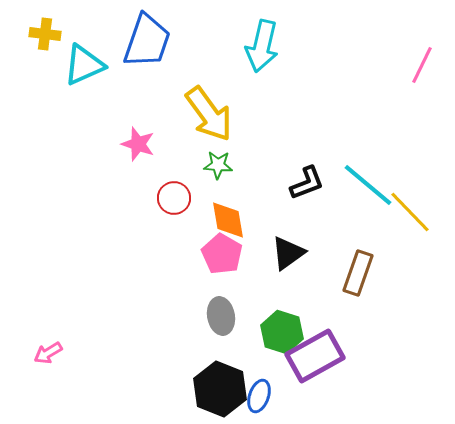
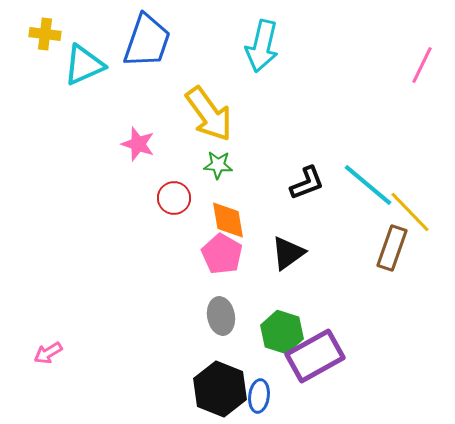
brown rectangle: moved 34 px right, 25 px up
blue ellipse: rotated 12 degrees counterclockwise
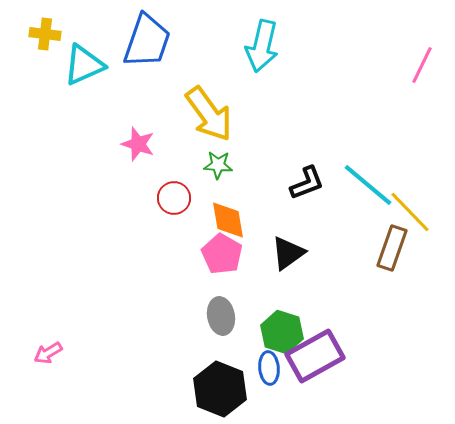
blue ellipse: moved 10 px right, 28 px up; rotated 12 degrees counterclockwise
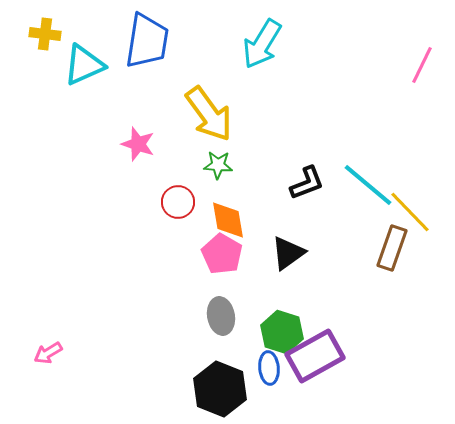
blue trapezoid: rotated 10 degrees counterclockwise
cyan arrow: moved 2 px up; rotated 18 degrees clockwise
red circle: moved 4 px right, 4 px down
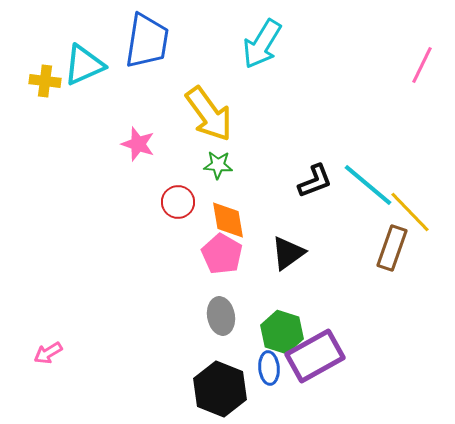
yellow cross: moved 47 px down
black L-shape: moved 8 px right, 2 px up
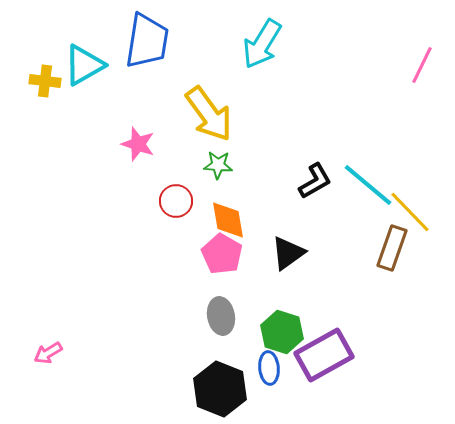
cyan triangle: rotated 6 degrees counterclockwise
black L-shape: rotated 9 degrees counterclockwise
red circle: moved 2 px left, 1 px up
purple rectangle: moved 9 px right, 1 px up
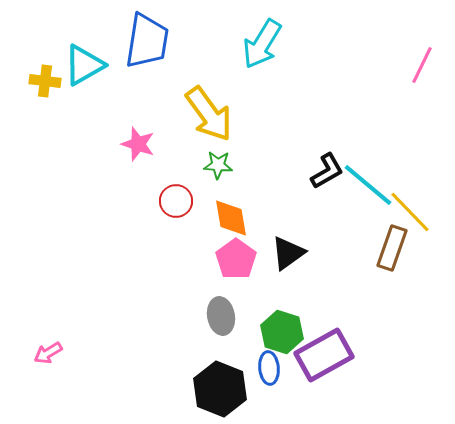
black L-shape: moved 12 px right, 10 px up
orange diamond: moved 3 px right, 2 px up
pink pentagon: moved 14 px right, 5 px down; rotated 6 degrees clockwise
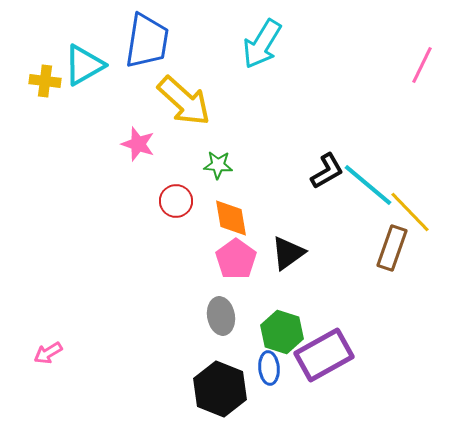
yellow arrow: moved 25 px left, 13 px up; rotated 12 degrees counterclockwise
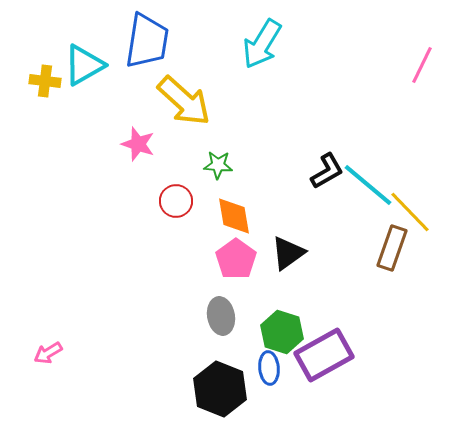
orange diamond: moved 3 px right, 2 px up
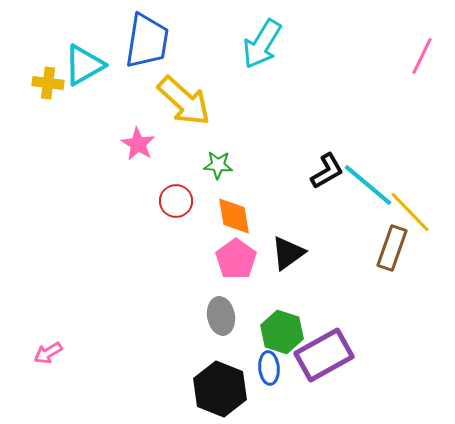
pink line: moved 9 px up
yellow cross: moved 3 px right, 2 px down
pink star: rotated 12 degrees clockwise
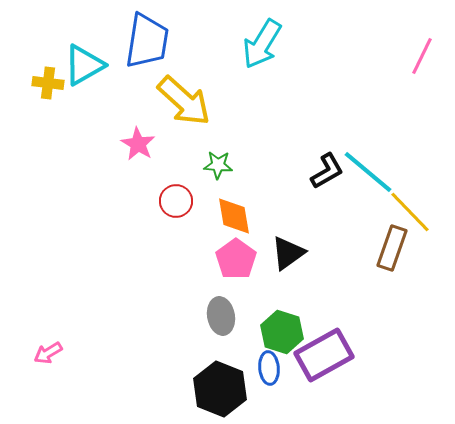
cyan line: moved 13 px up
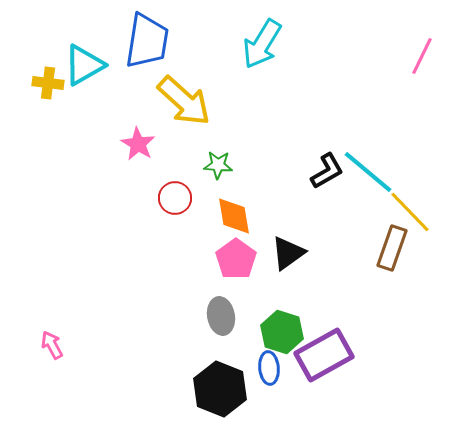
red circle: moved 1 px left, 3 px up
pink arrow: moved 4 px right, 8 px up; rotated 92 degrees clockwise
